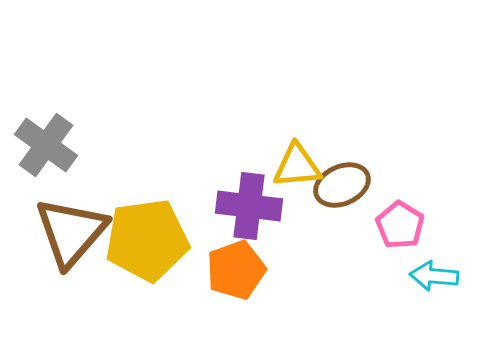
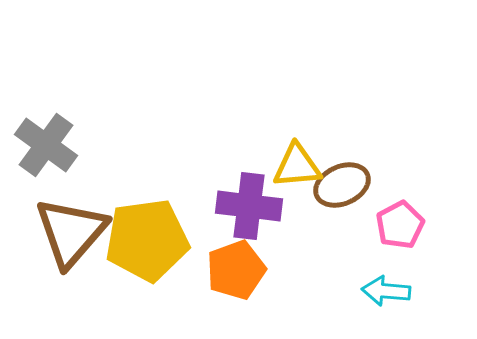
pink pentagon: rotated 12 degrees clockwise
cyan arrow: moved 48 px left, 15 px down
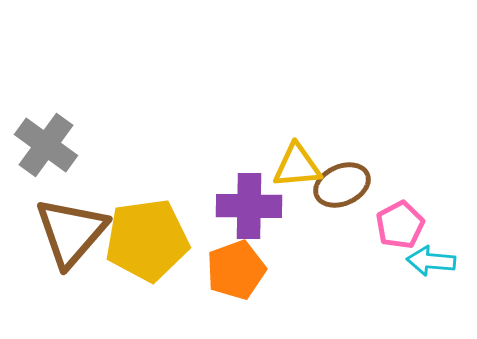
purple cross: rotated 6 degrees counterclockwise
cyan arrow: moved 45 px right, 30 px up
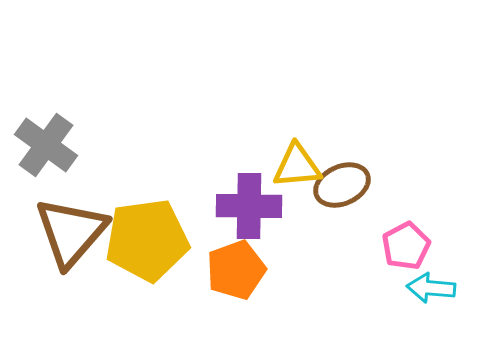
pink pentagon: moved 6 px right, 21 px down
cyan arrow: moved 27 px down
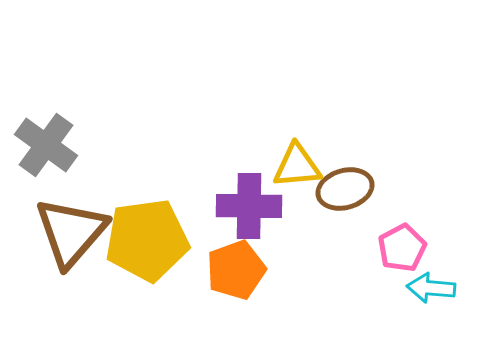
brown ellipse: moved 3 px right, 4 px down; rotated 8 degrees clockwise
pink pentagon: moved 4 px left, 2 px down
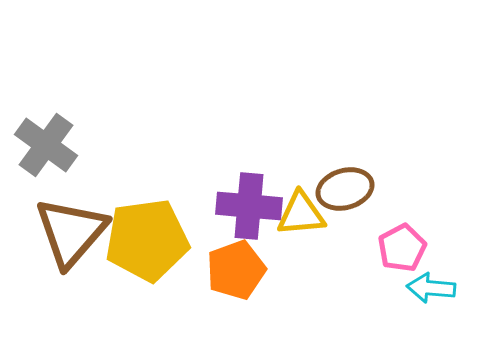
yellow triangle: moved 4 px right, 48 px down
purple cross: rotated 4 degrees clockwise
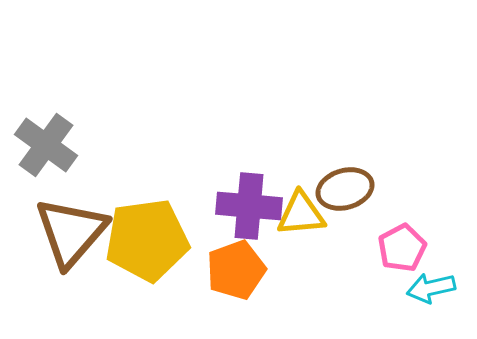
cyan arrow: rotated 18 degrees counterclockwise
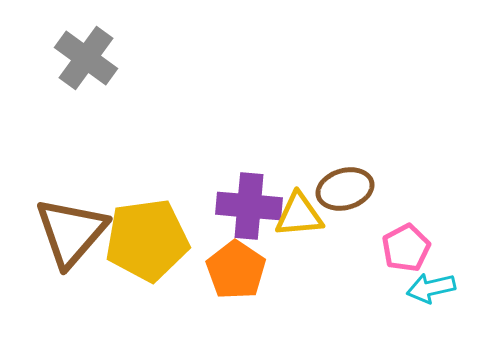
gray cross: moved 40 px right, 87 px up
yellow triangle: moved 2 px left, 1 px down
pink pentagon: moved 4 px right
orange pentagon: rotated 18 degrees counterclockwise
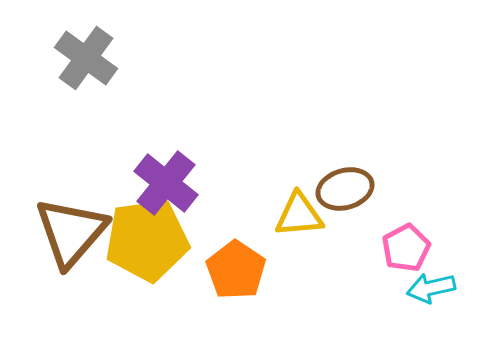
purple cross: moved 83 px left, 23 px up; rotated 34 degrees clockwise
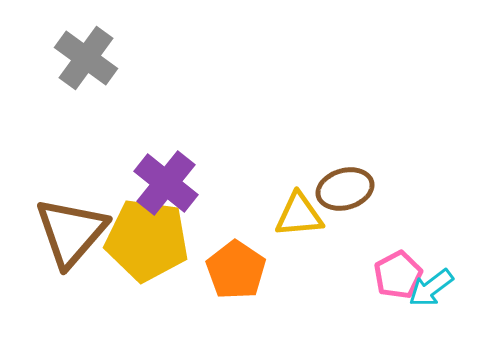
yellow pentagon: rotated 16 degrees clockwise
pink pentagon: moved 8 px left, 27 px down
cyan arrow: rotated 24 degrees counterclockwise
